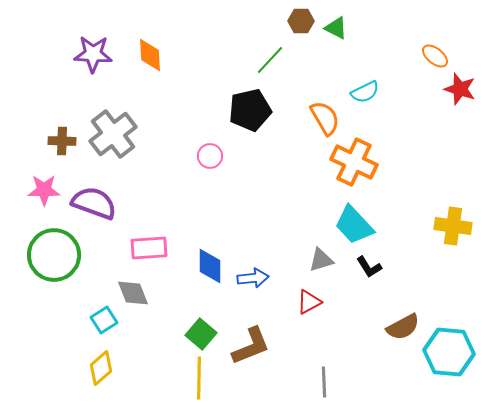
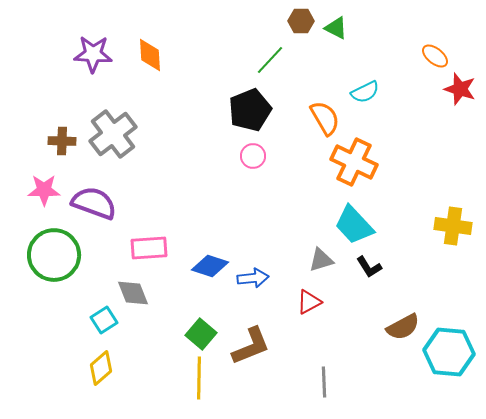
black pentagon: rotated 9 degrees counterclockwise
pink circle: moved 43 px right
blue diamond: rotated 72 degrees counterclockwise
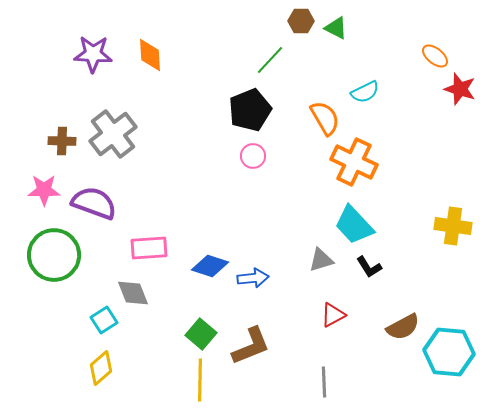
red triangle: moved 24 px right, 13 px down
yellow line: moved 1 px right, 2 px down
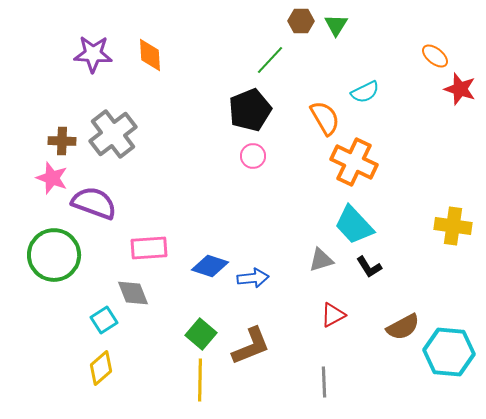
green triangle: moved 3 px up; rotated 35 degrees clockwise
pink star: moved 8 px right, 12 px up; rotated 20 degrees clockwise
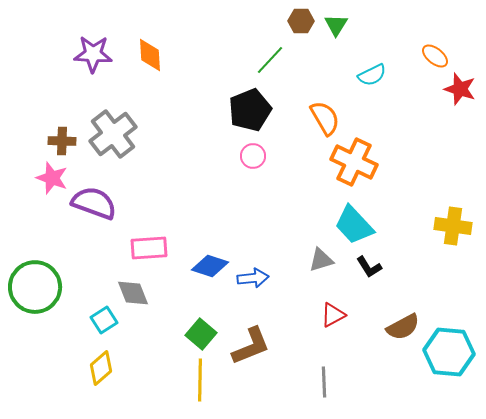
cyan semicircle: moved 7 px right, 17 px up
green circle: moved 19 px left, 32 px down
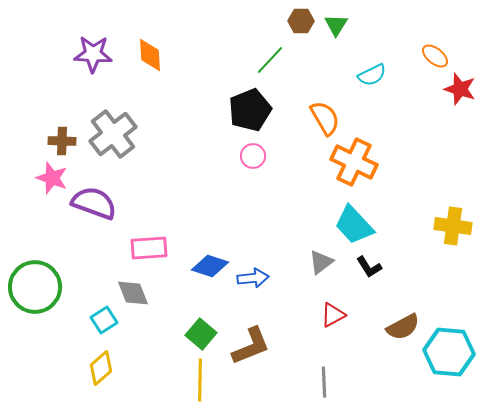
gray triangle: moved 2 px down; rotated 20 degrees counterclockwise
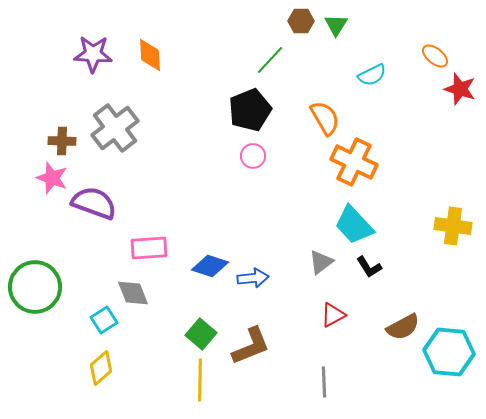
gray cross: moved 2 px right, 6 px up
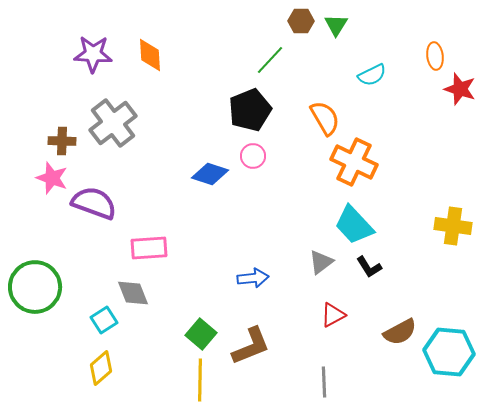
orange ellipse: rotated 44 degrees clockwise
gray cross: moved 2 px left, 5 px up
blue diamond: moved 92 px up
brown semicircle: moved 3 px left, 5 px down
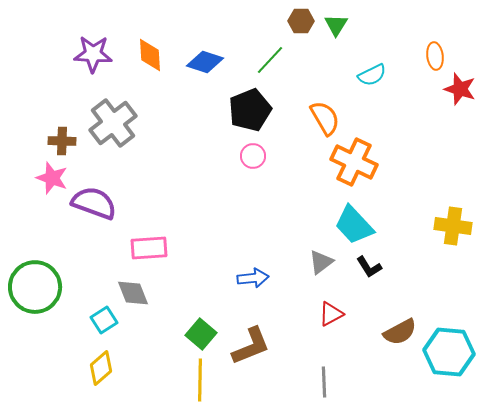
blue diamond: moved 5 px left, 112 px up
red triangle: moved 2 px left, 1 px up
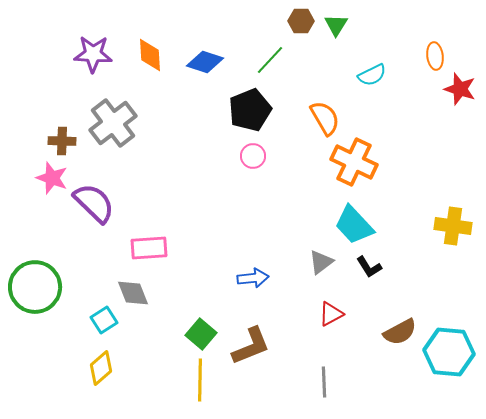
purple semicircle: rotated 24 degrees clockwise
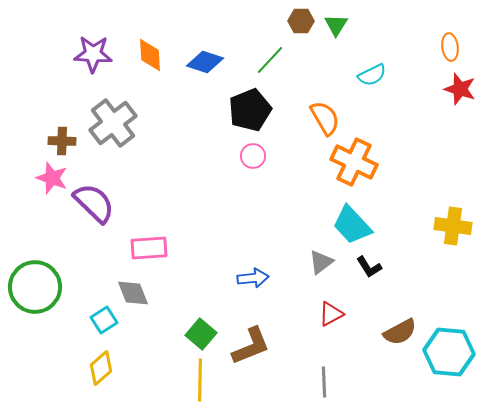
orange ellipse: moved 15 px right, 9 px up
cyan trapezoid: moved 2 px left
